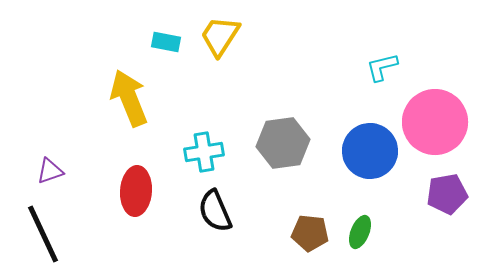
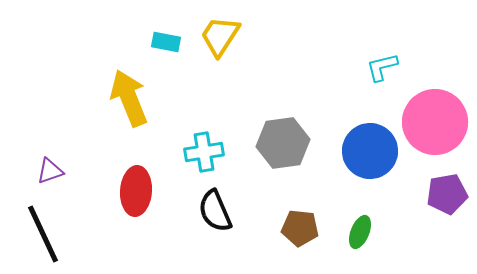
brown pentagon: moved 10 px left, 5 px up
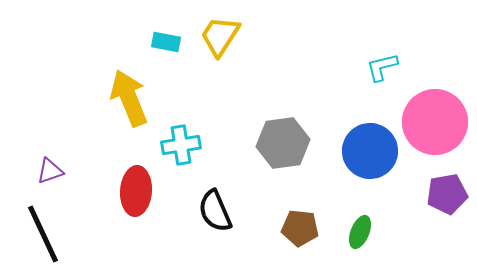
cyan cross: moved 23 px left, 7 px up
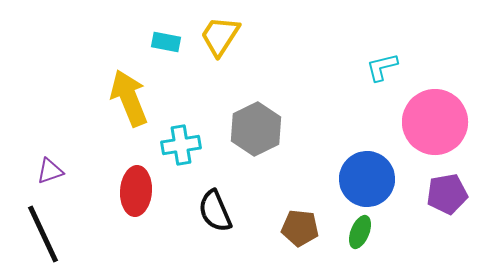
gray hexagon: moved 27 px left, 14 px up; rotated 18 degrees counterclockwise
blue circle: moved 3 px left, 28 px down
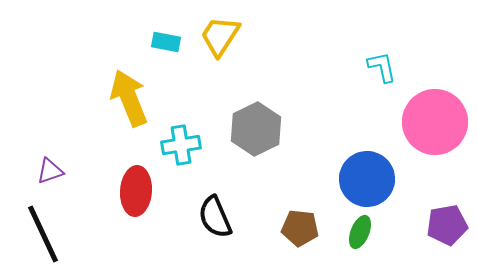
cyan L-shape: rotated 92 degrees clockwise
purple pentagon: moved 31 px down
black semicircle: moved 6 px down
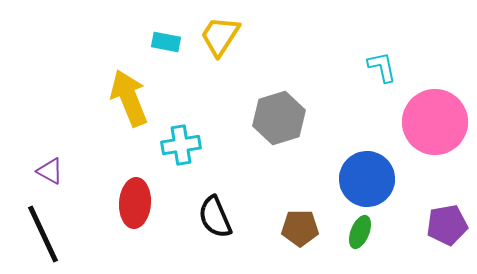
gray hexagon: moved 23 px right, 11 px up; rotated 9 degrees clockwise
purple triangle: rotated 48 degrees clockwise
red ellipse: moved 1 px left, 12 px down
brown pentagon: rotated 6 degrees counterclockwise
